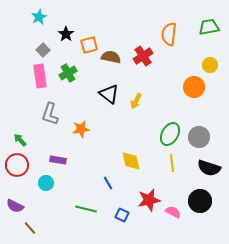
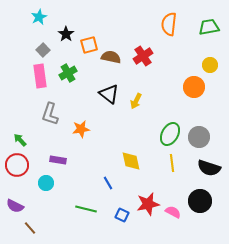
orange semicircle: moved 10 px up
red star: moved 1 px left, 4 px down
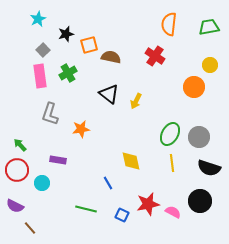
cyan star: moved 1 px left, 2 px down
black star: rotated 21 degrees clockwise
red cross: moved 12 px right; rotated 24 degrees counterclockwise
green arrow: moved 5 px down
red circle: moved 5 px down
cyan circle: moved 4 px left
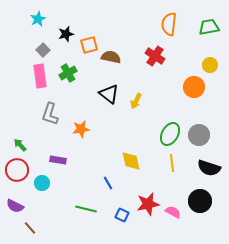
gray circle: moved 2 px up
